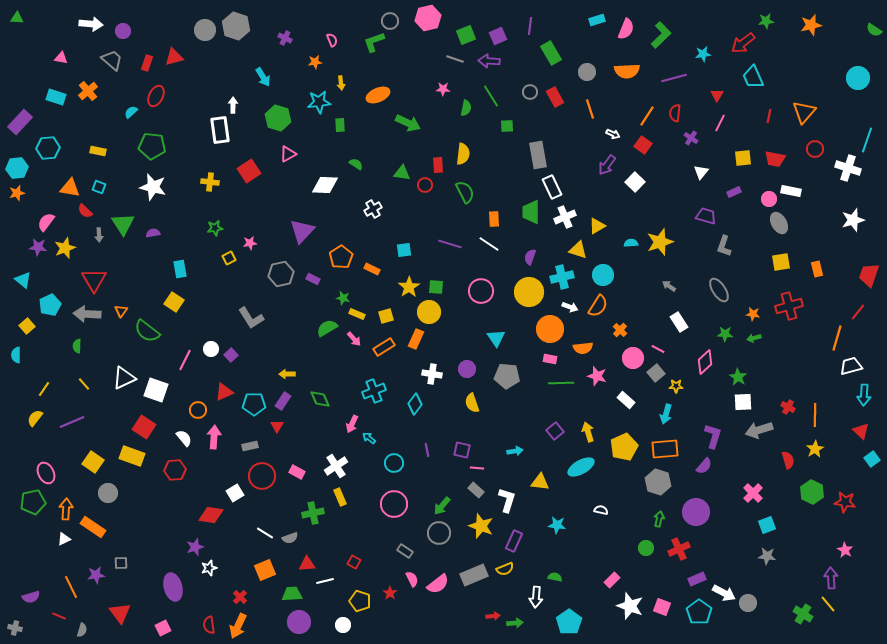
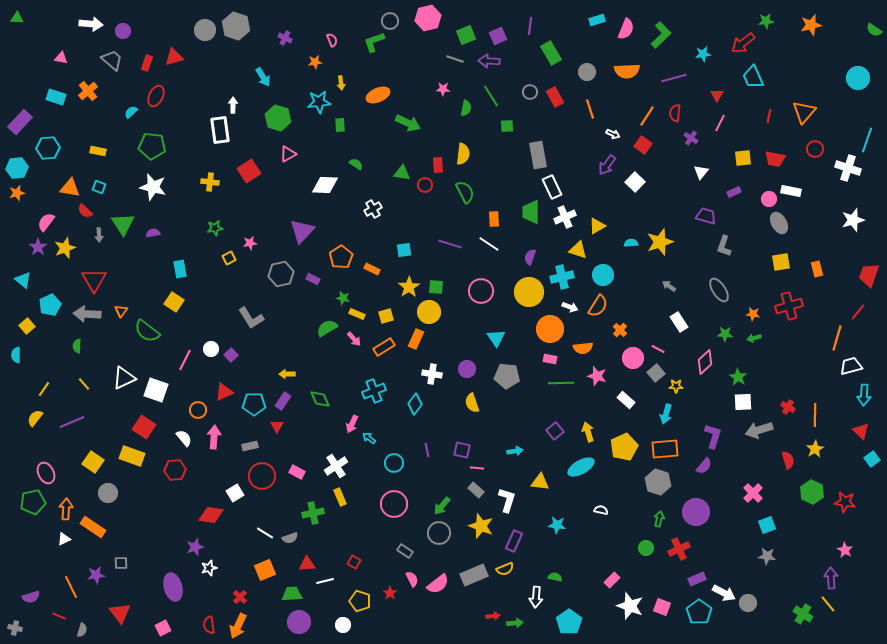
purple star at (38, 247): rotated 30 degrees clockwise
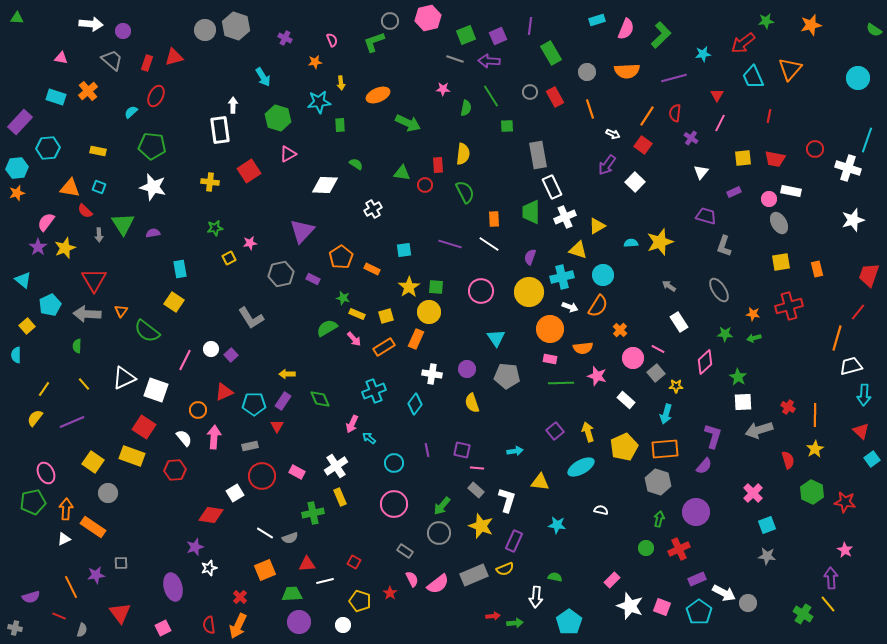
orange triangle at (804, 112): moved 14 px left, 43 px up
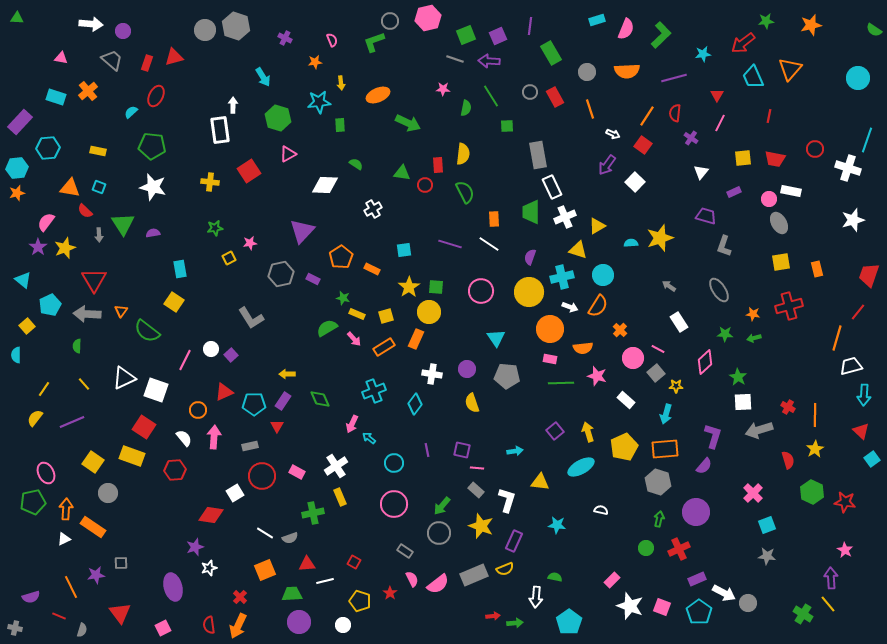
yellow star at (660, 242): moved 4 px up
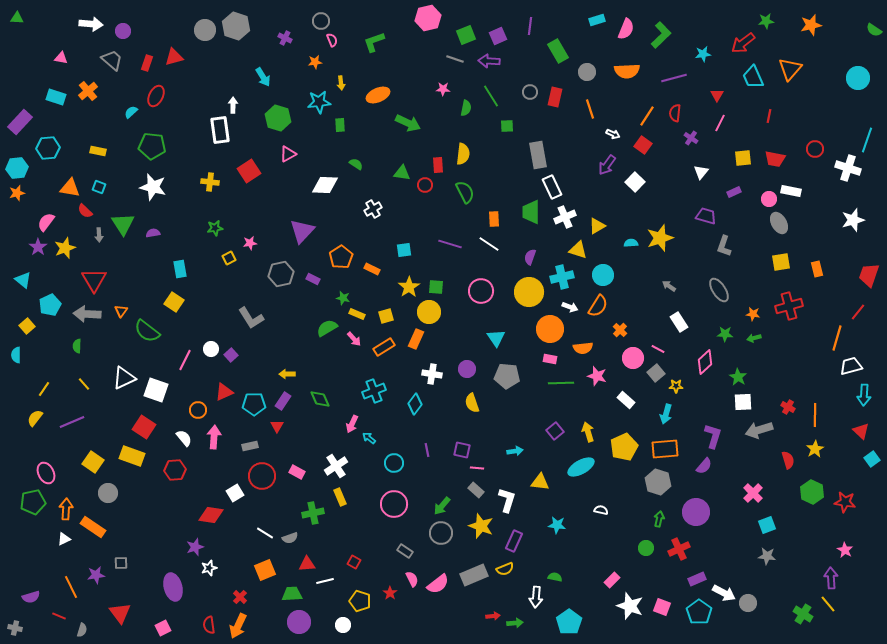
gray circle at (390, 21): moved 69 px left
green rectangle at (551, 53): moved 7 px right, 2 px up
red rectangle at (555, 97): rotated 42 degrees clockwise
gray circle at (439, 533): moved 2 px right
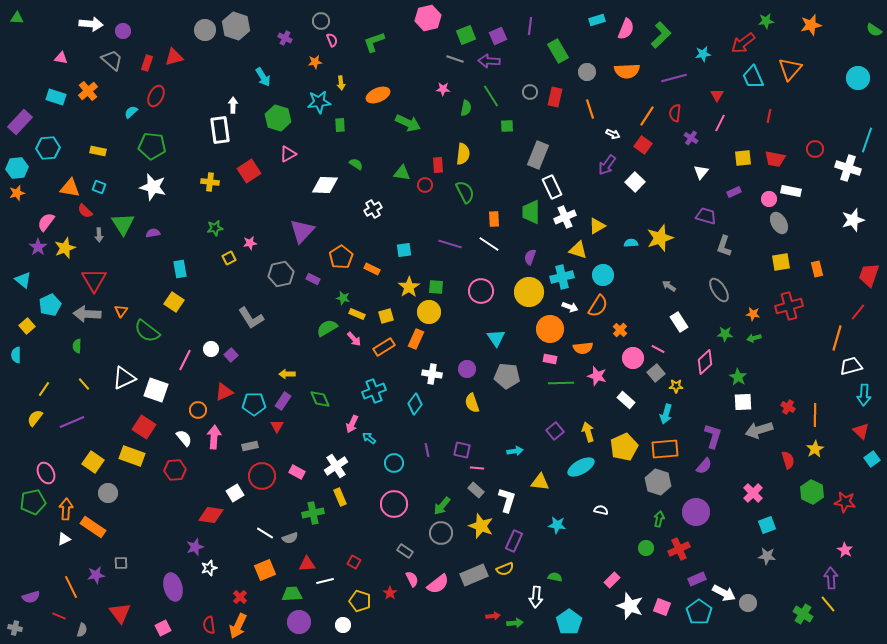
gray rectangle at (538, 155): rotated 32 degrees clockwise
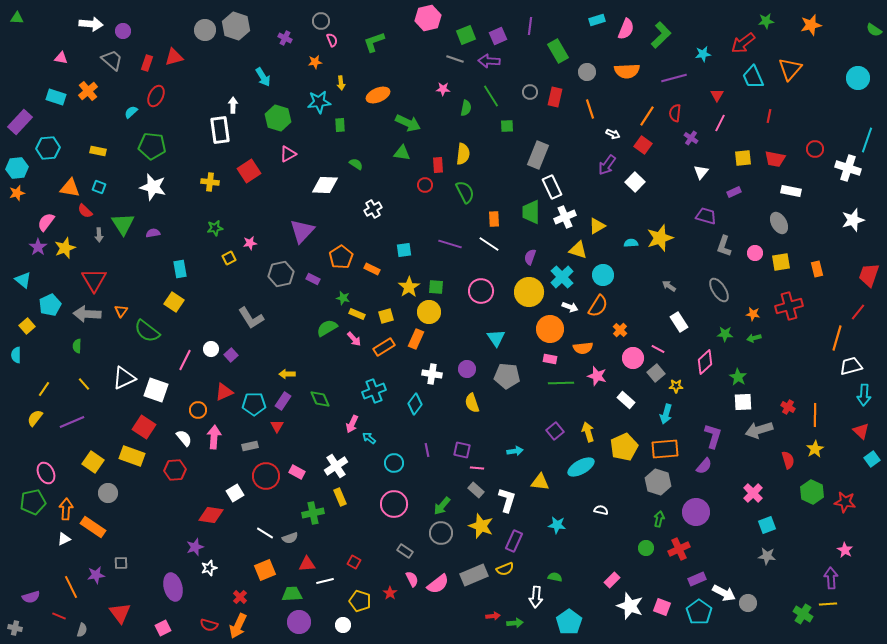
green triangle at (402, 173): moved 20 px up
pink circle at (769, 199): moved 14 px left, 54 px down
cyan cross at (562, 277): rotated 30 degrees counterclockwise
red circle at (262, 476): moved 4 px right
yellow line at (828, 604): rotated 54 degrees counterclockwise
red semicircle at (209, 625): rotated 66 degrees counterclockwise
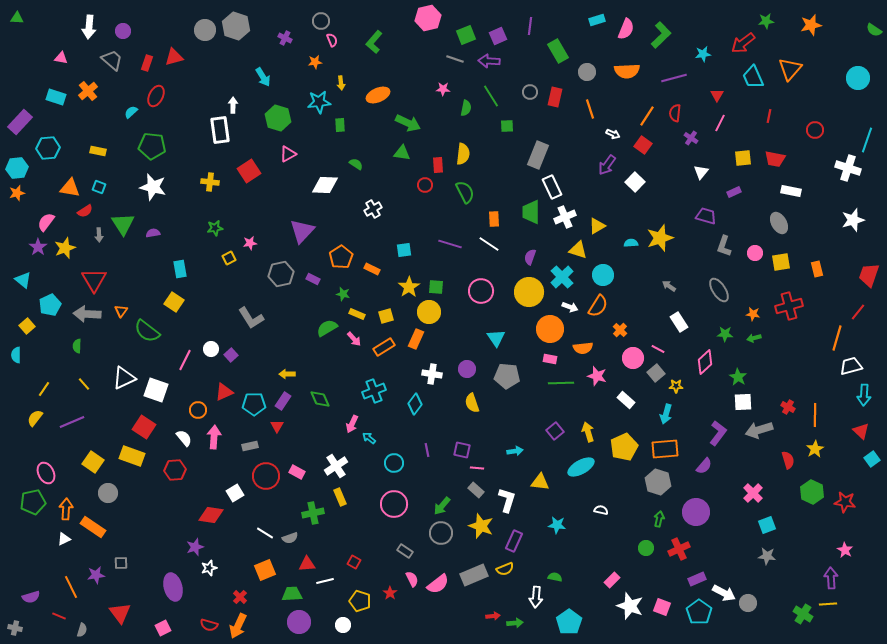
white arrow at (91, 24): moved 2 px left, 3 px down; rotated 90 degrees clockwise
green L-shape at (374, 42): rotated 30 degrees counterclockwise
red circle at (815, 149): moved 19 px up
red semicircle at (85, 211): rotated 77 degrees counterclockwise
green star at (343, 298): moved 4 px up
purple L-shape at (713, 436): moved 5 px right, 3 px up; rotated 20 degrees clockwise
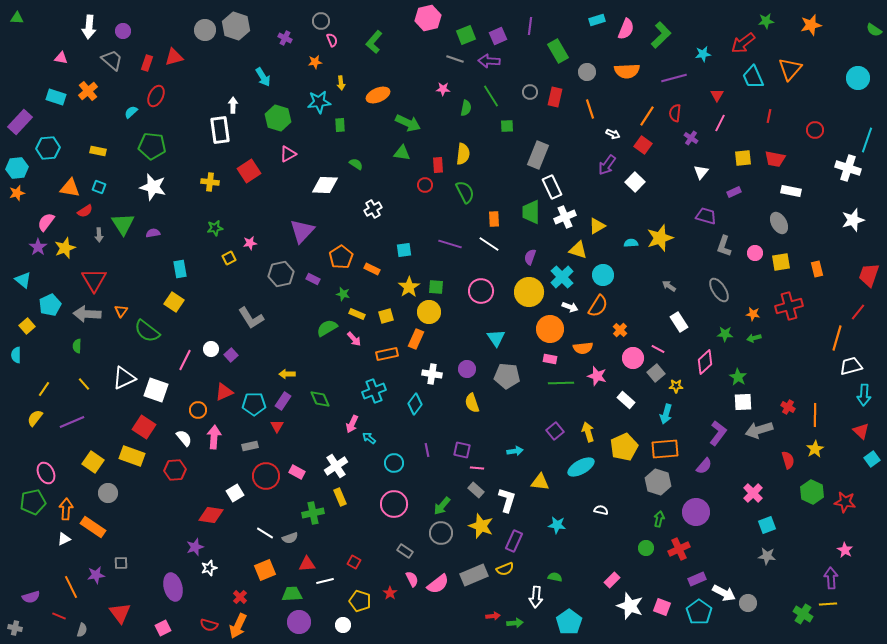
orange rectangle at (384, 347): moved 3 px right, 7 px down; rotated 20 degrees clockwise
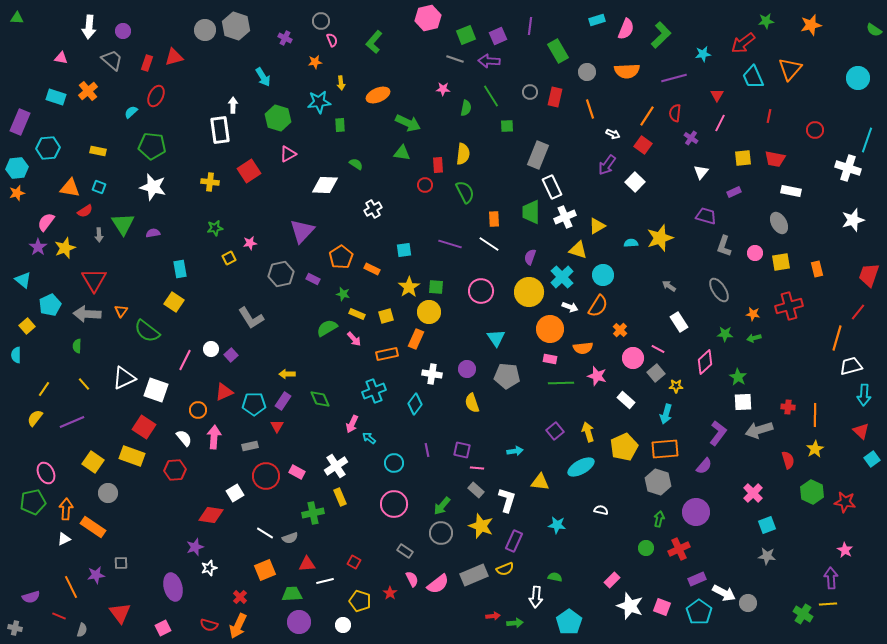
purple rectangle at (20, 122): rotated 20 degrees counterclockwise
red cross at (788, 407): rotated 24 degrees counterclockwise
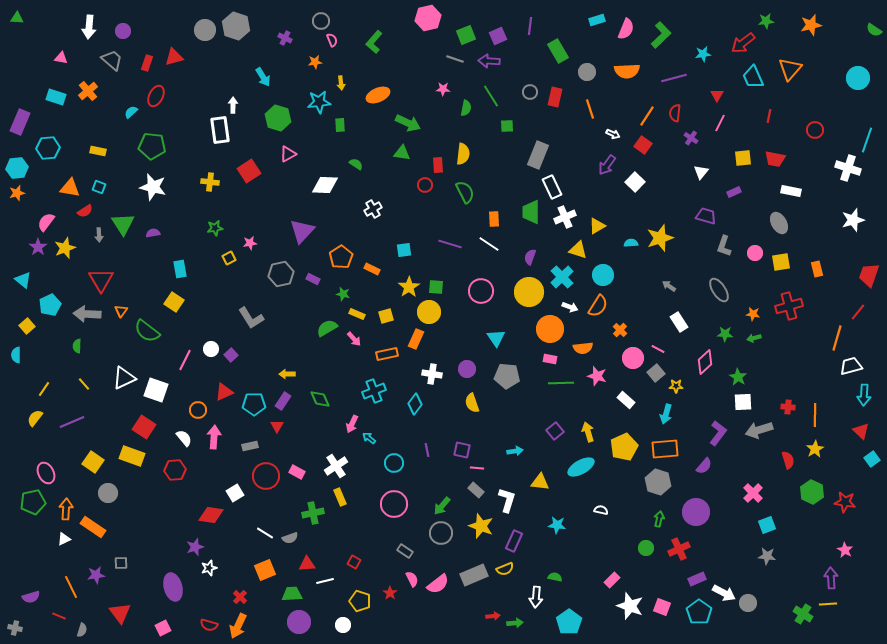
red triangle at (94, 280): moved 7 px right
